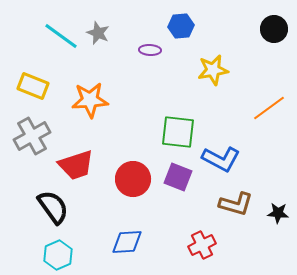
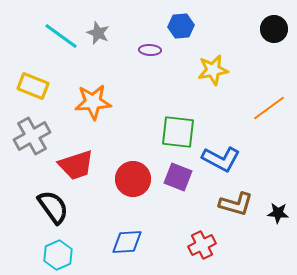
orange star: moved 3 px right, 2 px down
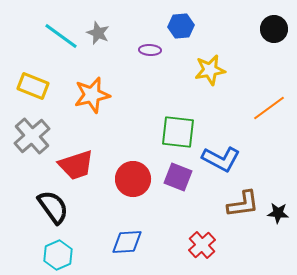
yellow star: moved 3 px left
orange star: moved 1 px left, 7 px up; rotated 9 degrees counterclockwise
gray cross: rotated 12 degrees counterclockwise
brown L-shape: moved 7 px right; rotated 24 degrees counterclockwise
red cross: rotated 16 degrees counterclockwise
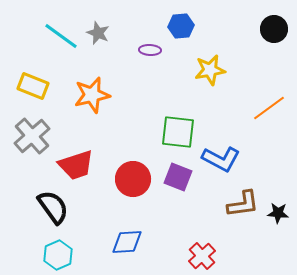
red cross: moved 11 px down
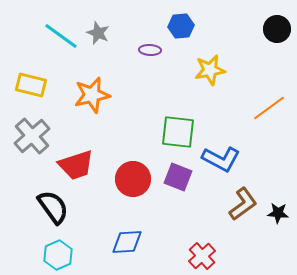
black circle: moved 3 px right
yellow rectangle: moved 2 px left, 1 px up; rotated 8 degrees counterclockwise
brown L-shape: rotated 28 degrees counterclockwise
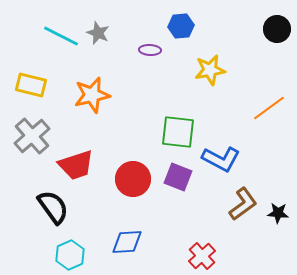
cyan line: rotated 9 degrees counterclockwise
cyan hexagon: moved 12 px right
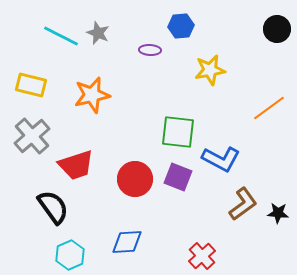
red circle: moved 2 px right
